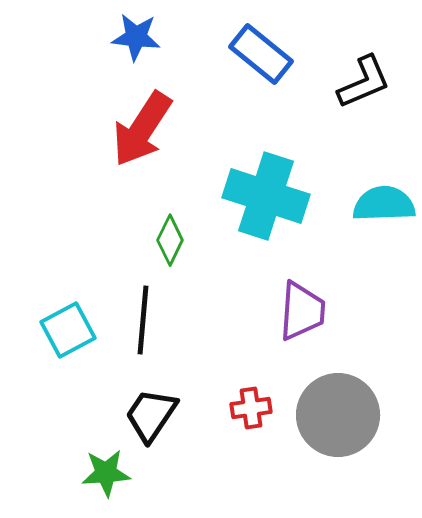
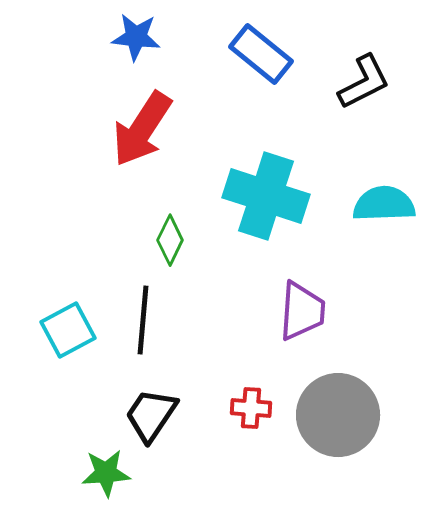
black L-shape: rotated 4 degrees counterclockwise
red cross: rotated 12 degrees clockwise
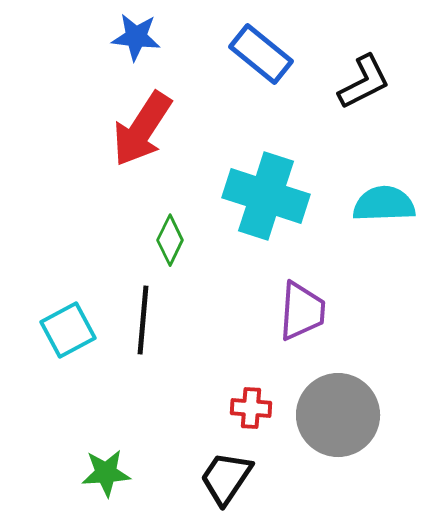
black trapezoid: moved 75 px right, 63 px down
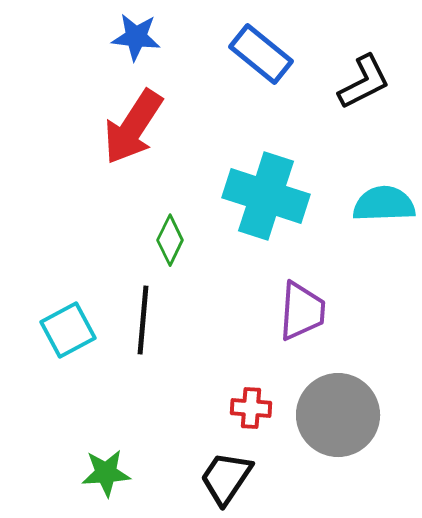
red arrow: moved 9 px left, 2 px up
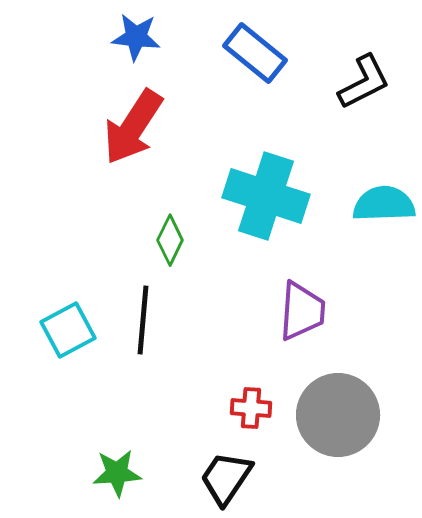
blue rectangle: moved 6 px left, 1 px up
green star: moved 11 px right
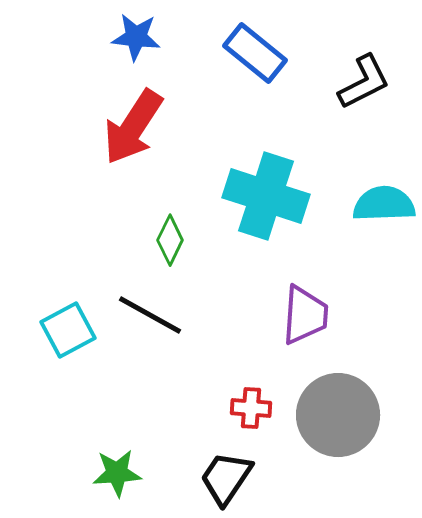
purple trapezoid: moved 3 px right, 4 px down
black line: moved 7 px right, 5 px up; rotated 66 degrees counterclockwise
